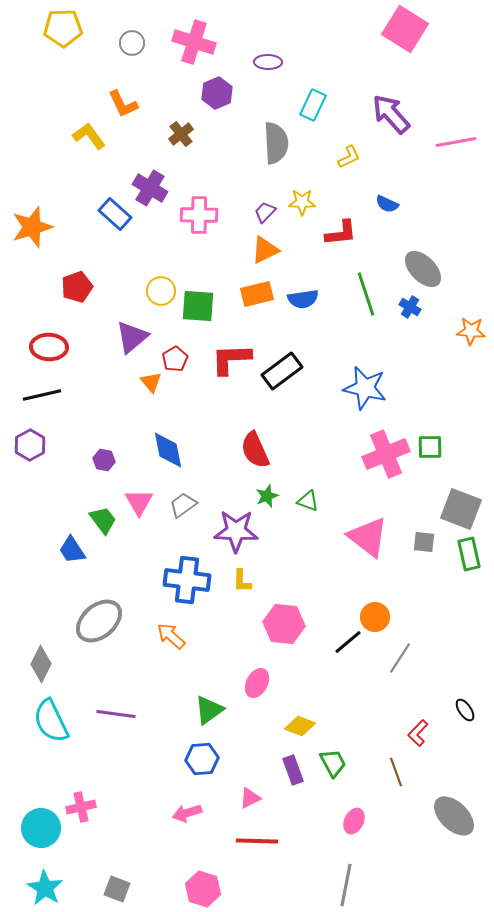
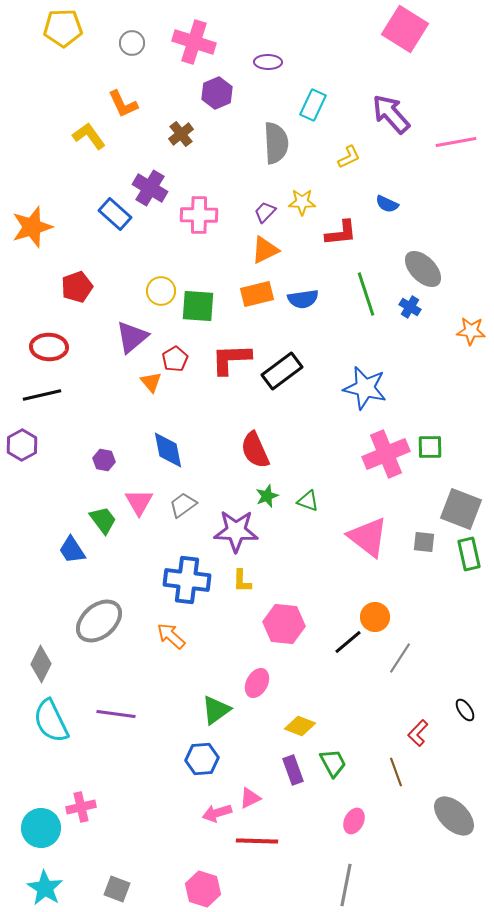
purple hexagon at (30, 445): moved 8 px left
green triangle at (209, 710): moved 7 px right
pink arrow at (187, 813): moved 30 px right
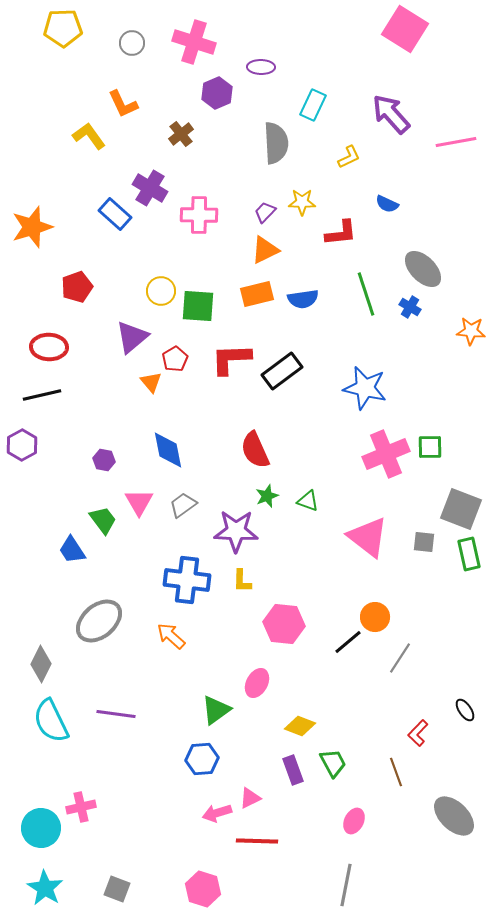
purple ellipse at (268, 62): moved 7 px left, 5 px down
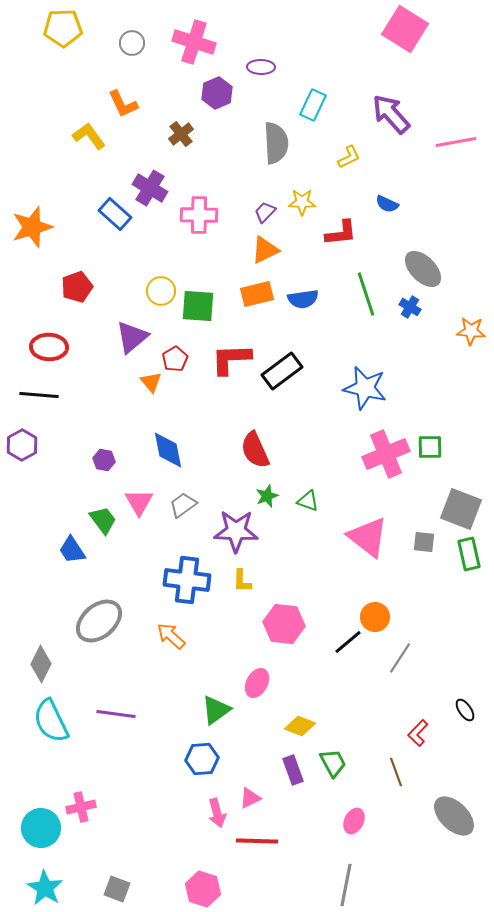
black line at (42, 395): moved 3 px left; rotated 18 degrees clockwise
pink arrow at (217, 813): rotated 88 degrees counterclockwise
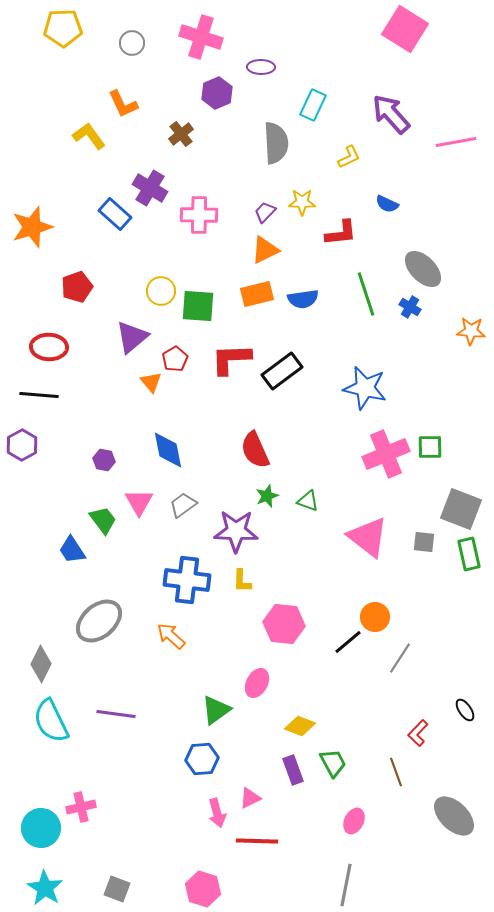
pink cross at (194, 42): moved 7 px right, 5 px up
